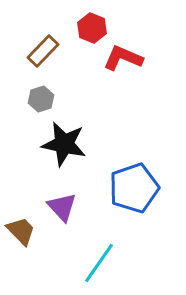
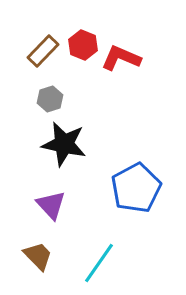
red hexagon: moved 9 px left, 17 px down
red L-shape: moved 2 px left
gray hexagon: moved 9 px right
blue pentagon: moved 2 px right; rotated 9 degrees counterclockwise
purple triangle: moved 11 px left, 2 px up
brown trapezoid: moved 17 px right, 25 px down
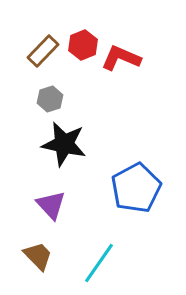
red hexagon: rotated 16 degrees clockwise
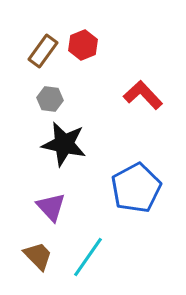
brown rectangle: rotated 8 degrees counterclockwise
red L-shape: moved 22 px right, 37 px down; rotated 24 degrees clockwise
gray hexagon: rotated 25 degrees clockwise
purple triangle: moved 2 px down
cyan line: moved 11 px left, 6 px up
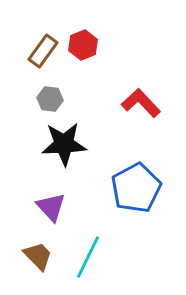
red L-shape: moved 2 px left, 8 px down
black star: rotated 15 degrees counterclockwise
cyan line: rotated 9 degrees counterclockwise
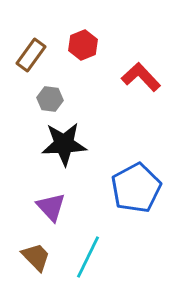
brown rectangle: moved 12 px left, 4 px down
red L-shape: moved 26 px up
brown trapezoid: moved 2 px left, 1 px down
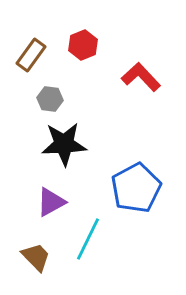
purple triangle: moved 5 px up; rotated 44 degrees clockwise
cyan line: moved 18 px up
